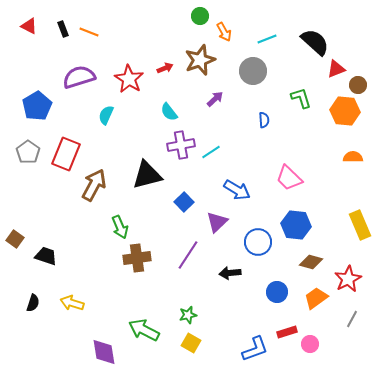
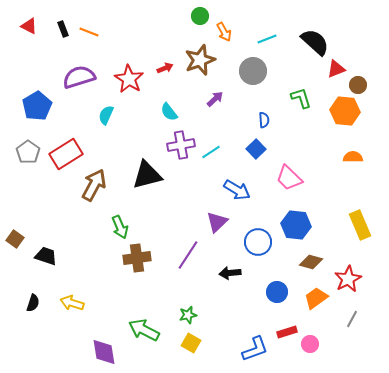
red rectangle at (66, 154): rotated 36 degrees clockwise
blue square at (184, 202): moved 72 px right, 53 px up
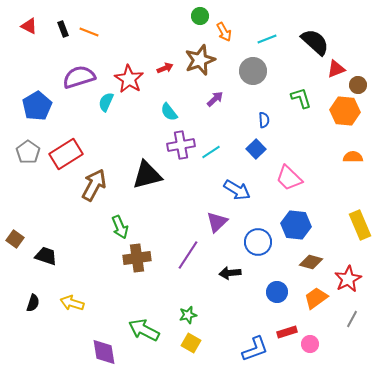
cyan semicircle at (106, 115): moved 13 px up
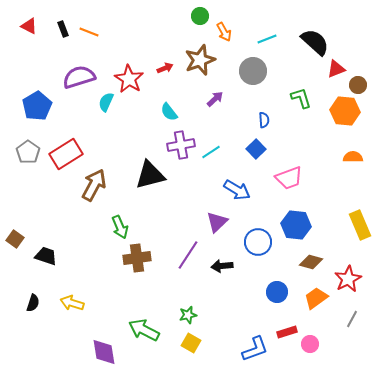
black triangle at (147, 175): moved 3 px right
pink trapezoid at (289, 178): rotated 64 degrees counterclockwise
black arrow at (230, 273): moved 8 px left, 7 px up
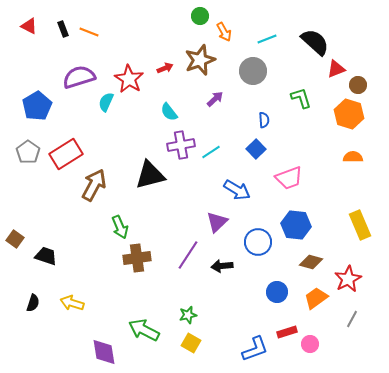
orange hexagon at (345, 111): moved 4 px right, 3 px down; rotated 12 degrees clockwise
